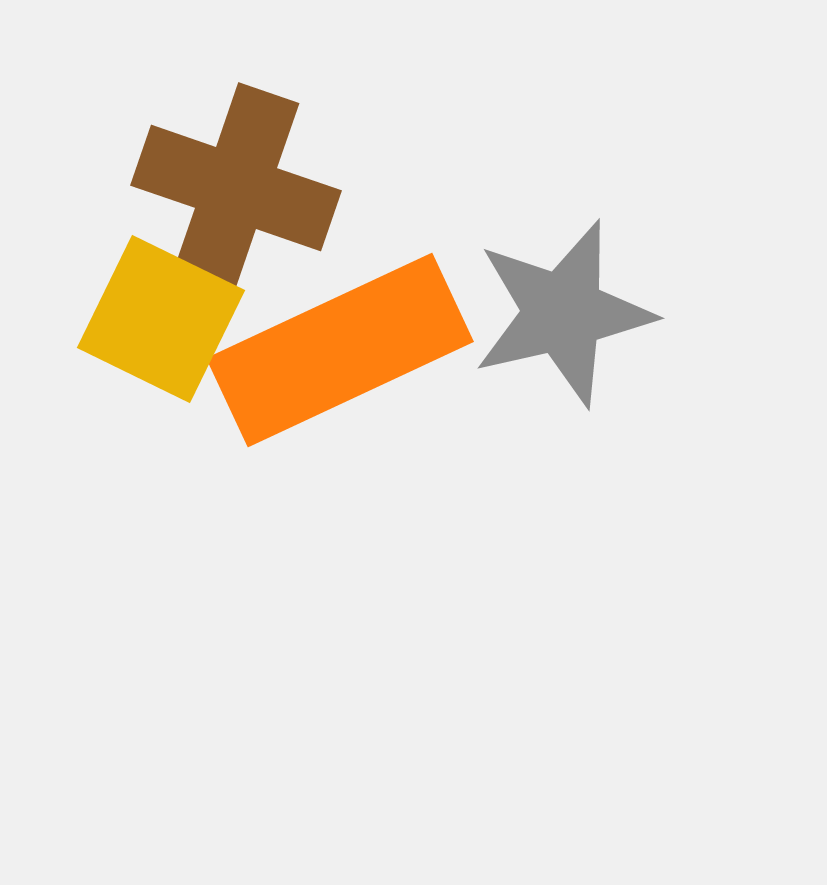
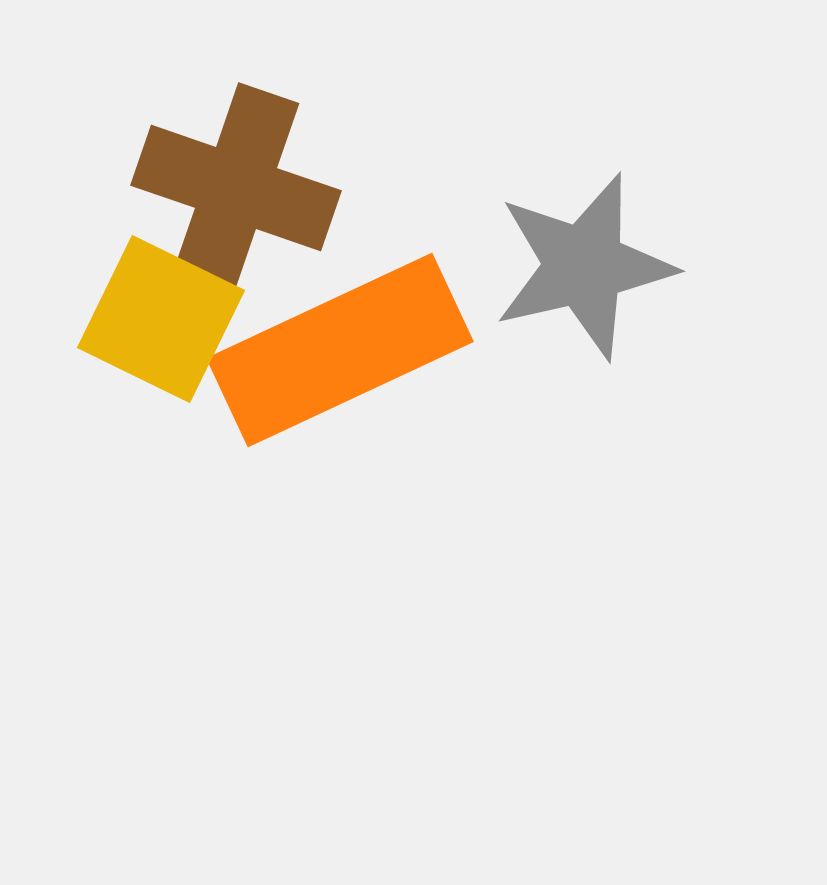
gray star: moved 21 px right, 47 px up
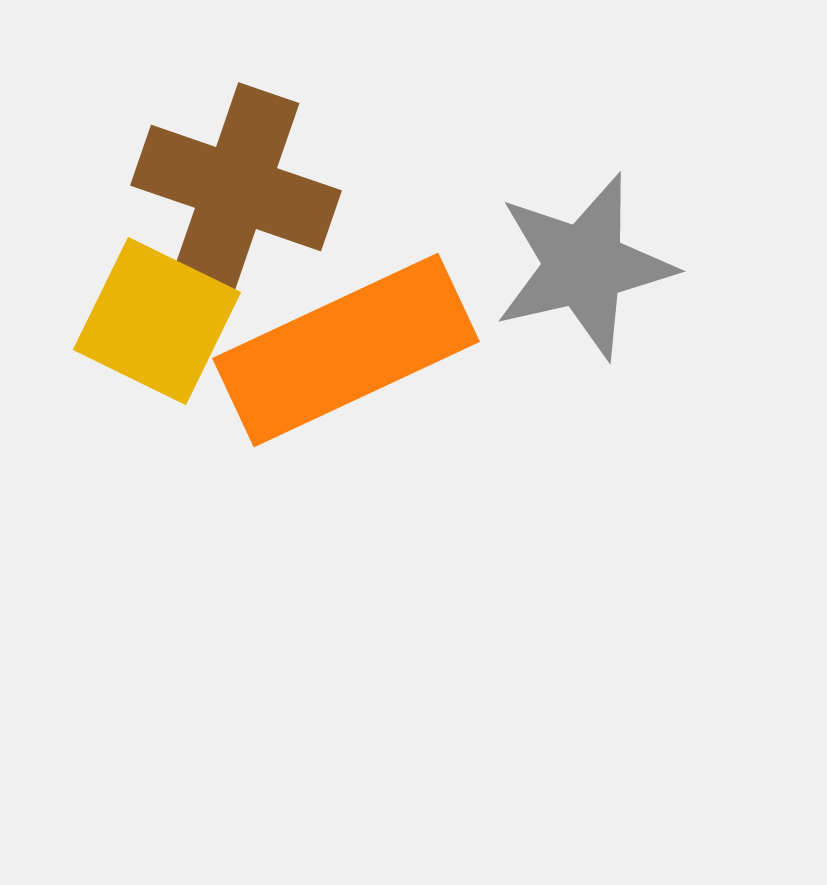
yellow square: moved 4 px left, 2 px down
orange rectangle: moved 6 px right
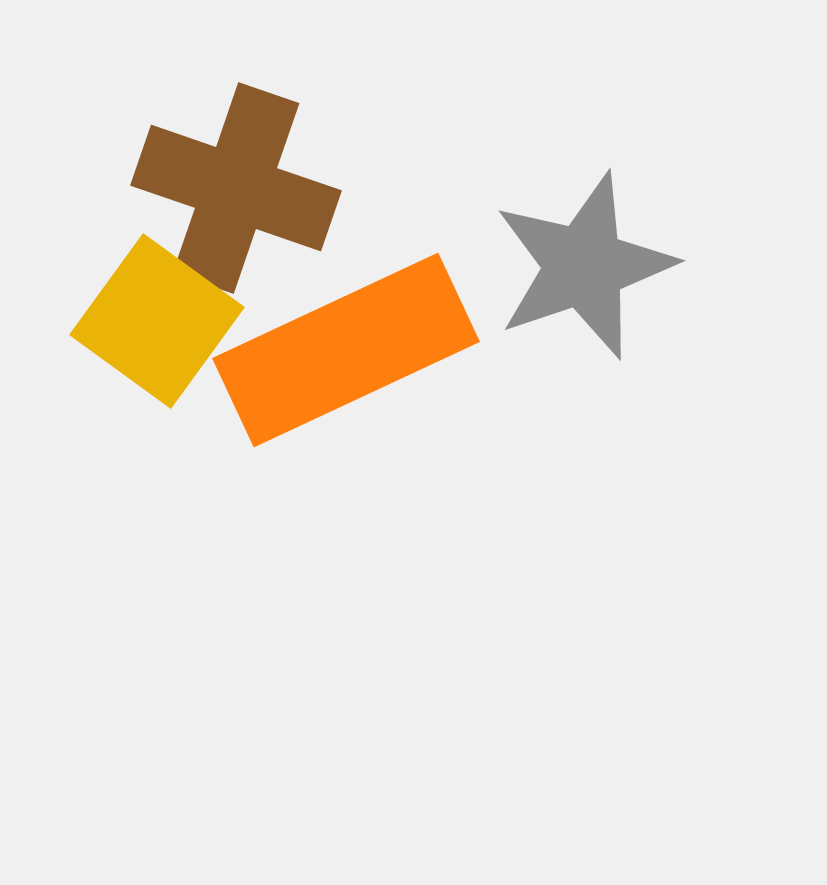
gray star: rotated 6 degrees counterclockwise
yellow square: rotated 10 degrees clockwise
